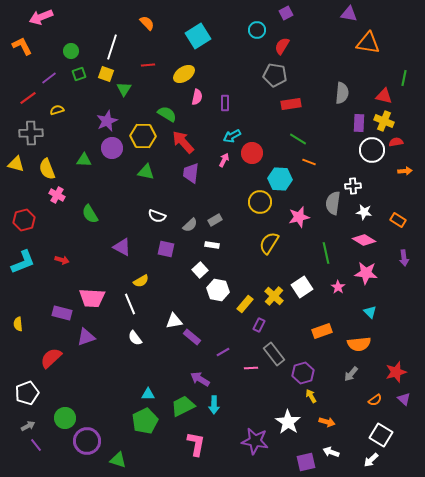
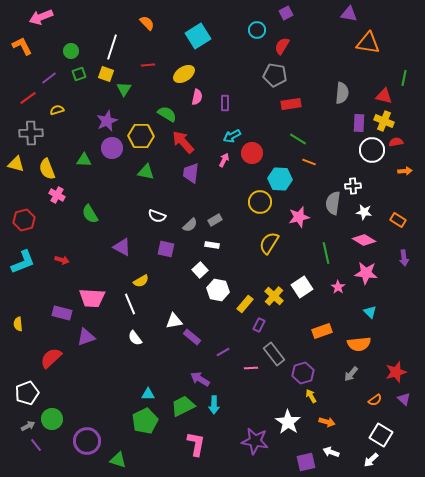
yellow hexagon at (143, 136): moved 2 px left
green circle at (65, 418): moved 13 px left, 1 px down
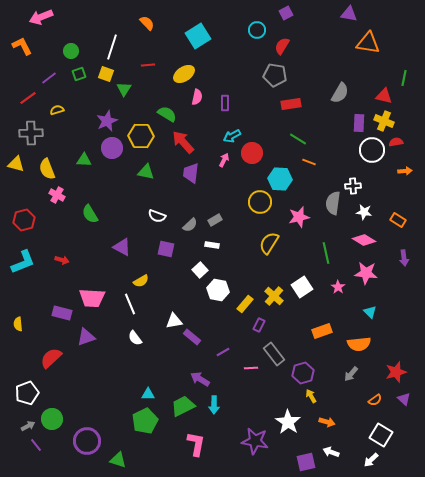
gray semicircle at (342, 93): moved 2 px left; rotated 25 degrees clockwise
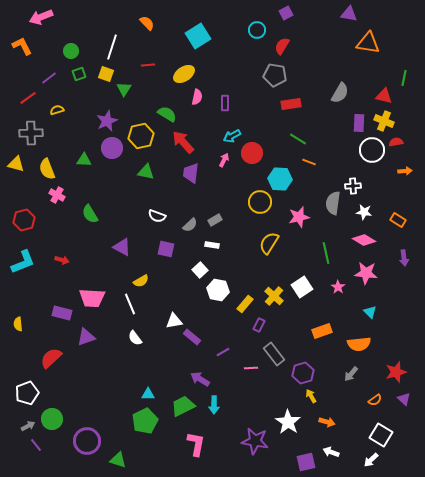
yellow hexagon at (141, 136): rotated 15 degrees counterclockwise
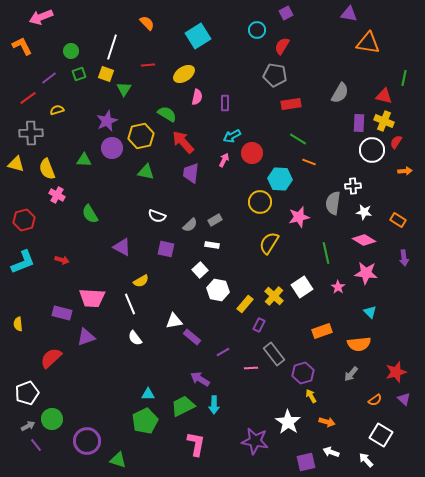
red semicircle at (396, 142): rotated 48 degrees counterclockwise
white arrow at (371, 460): moved 5 px left; rotated 91 degrees clockwise
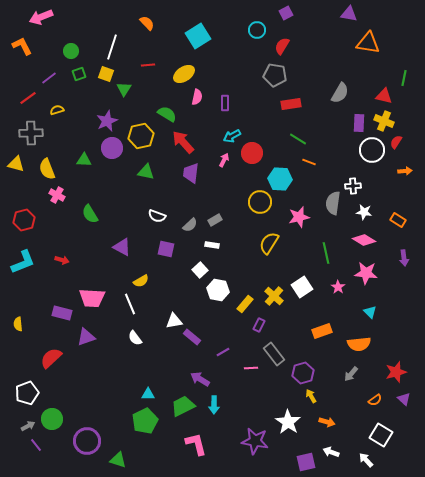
pink L-shape at (196, 444): rotated 25 degrees counterclockwise
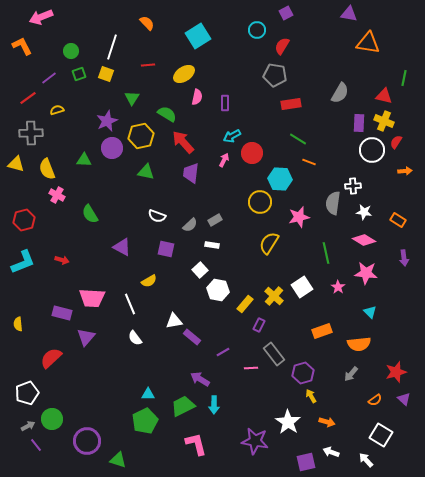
green triangle at (124, 89): moved 8 px right, 9 px down
yellow semicircle at (141, 281): moved 8 px right
purple triangle at (86, 337): rotated 30 degrees counterclockwise
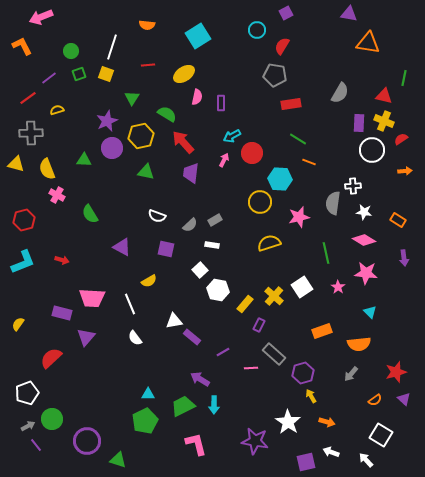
orange semicircle at (147, 23): moved 2 px down; rotated 140 degrees clockwise
purple rectangle at (225, 103): moved 4 px left
red semicircle at (396, 142): moved 5 px right, 3 px up; rotated 24 degrees clockwise
yellow semicircle at (269, 243): rotated 40 degrees clockwise
yellow semicircle at (18, 324): rotated 40 degrees clockwise
gray rectangle at (274, 354): rotated 10 degrees counterclockwise
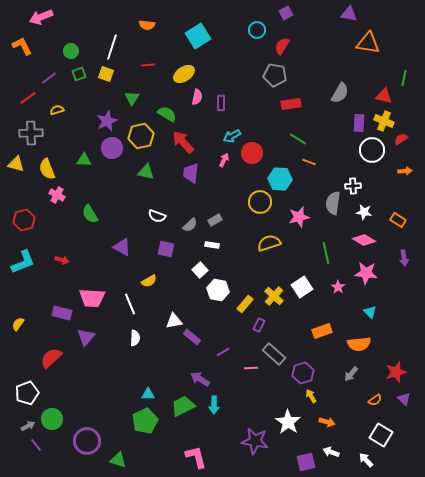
white semicircle at (135, 338): rotated 140 degrees counterclockwise
pink L-shape at (196, 444): moved 13 px down
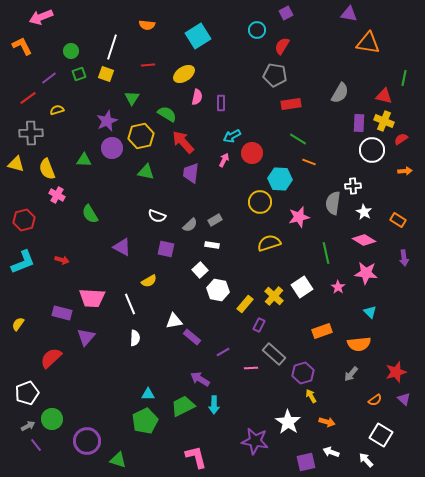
white star at (364, 212): rotated 21 degrees clockwise
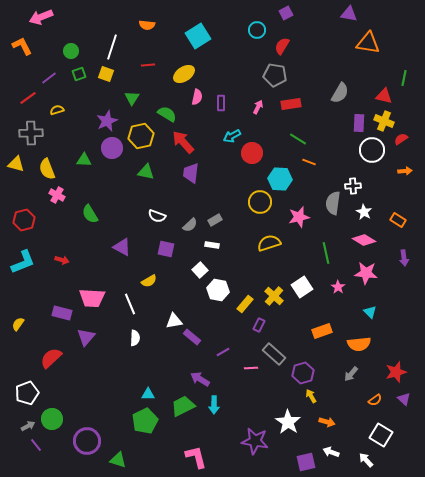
pink arrow at (224, 160): moved 34 px right, 53 px up
